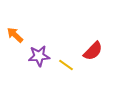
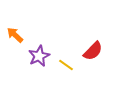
purple star: rotated 20 degrees counterclockwise
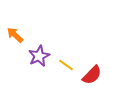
red semicircle: moved 1 px left, 24 px down
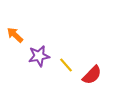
purple star: rotated 15 degrees clockwise
yellow line: rotated 14 degrees clockwise
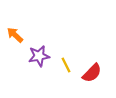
yellow line: rotated 14 degrees clockwise
red semicircle: moved 2 px up
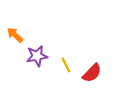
purple star: moved 2 px left
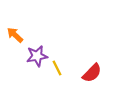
yellow line: moved 9 px left, 3 px down
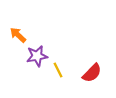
orange arrow: moved 3 px right
yellow line: moved 1 px right, 2 px down
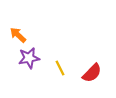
purple star: moved 8 px left, 2 px down
yellow line: moved 2 px right, 2 px up
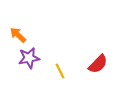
yellow line: moved 3 px down
red semicircle: moved 6 px right, 9 px up
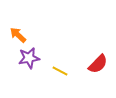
yellow line: rotated 35 degrees counterclockwise
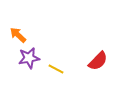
red semicircle: moved 3 px up
yellow line: moved 4 px left, 2 px up
